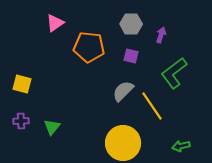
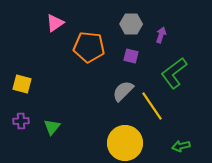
yellow circle: moved 2 px right
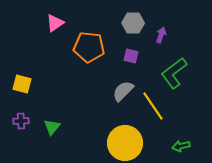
gray hexagon: moved 2 px right, 1 px up
yellow line: moved 1 px right
